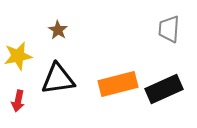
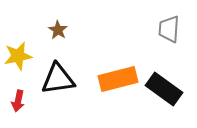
orange rectangle: moved 5 px up
black rectangle: rotated 60 degrees clockwise
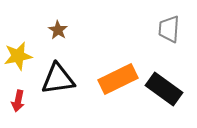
orange rectangle: rotated 12 degrees counterclockwise
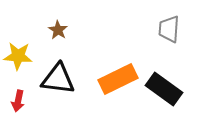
yellow star: rotated 16 degrees clockwise
black triangle: rotated 15 degrees clockwise
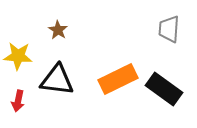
black triangle: moved 1 px left, 1 px down
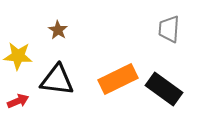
red arrow: rotated 125 degrees counterclockwise
